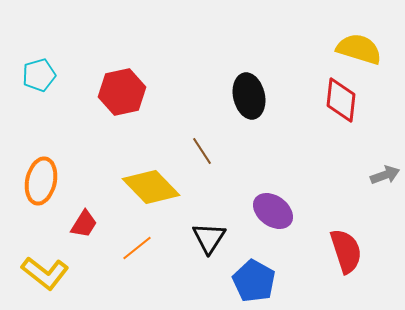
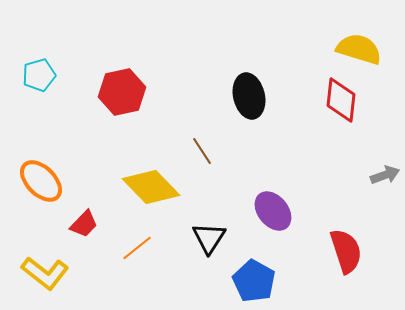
orange ellipse: rotated 57 degrees counterclockwise
purple ellipse: rotated 15 degrees clockwise
red trapezoid: rotated 12 degrees clockwise
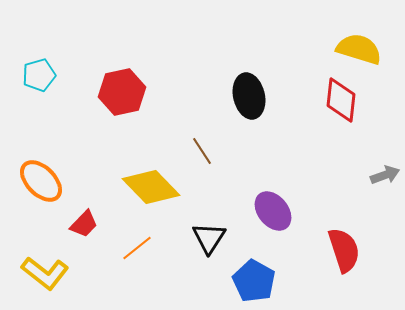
red semicircle: moved 2 px left, 1 px up
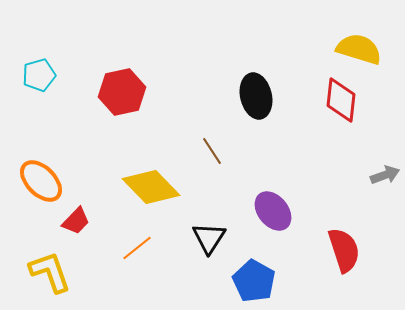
black ellipse: moved 7 px right
brown line: moved 10 px right
red trapezoid: moved 8 px left, 3 px up
yellow L-shape: moved 5 px right, 1 px up; rotated 147 degrees counterclockwise
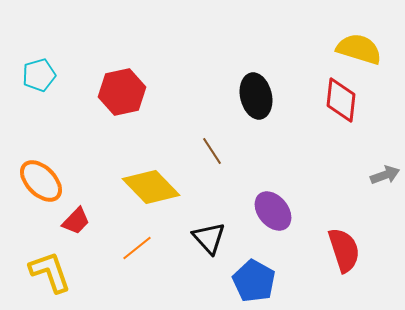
black triangle: rotated 15 degrees counterclockwise
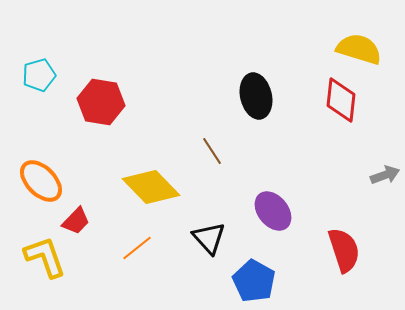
red hexagon: moved 21 px left, 10 px down; rotated 21 degrees clockwise
yellow L-shape: moved 5 px left, 15 px up
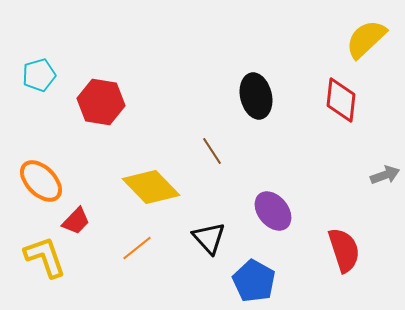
yellow semicircle: moved 7 px right, 10 px up; rotated 60 degrees counterclockwise
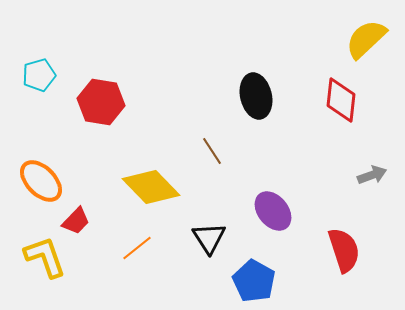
gray arrow: moved 13 px left
black triangle: rotated 9 degrees clockwise
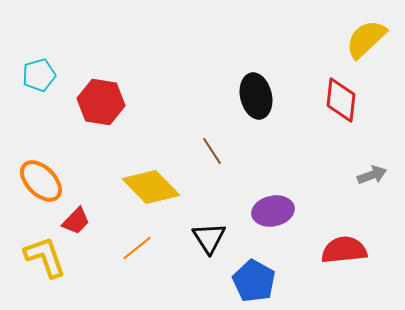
purple ellipse: rotated 63 degrees counterclockwise
red semicircle: rotated 78 degrees counterclockwise
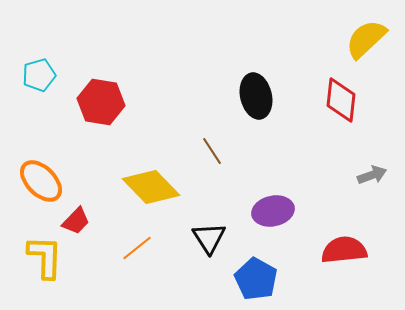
yellow L-shape: rotated 21 degrees clockwise
blue pentagon: moved 2 px right, 2 px up
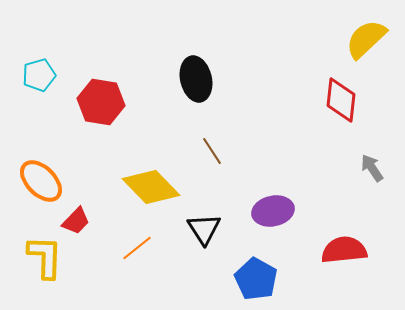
black ellipse: moved 60 px left, 17 px up
gray arrow: moved 7 px up; rotated 104 degrees counterclockwise
black triangle: moved 5 px left, 9 px up
